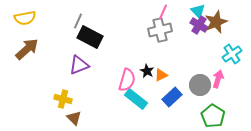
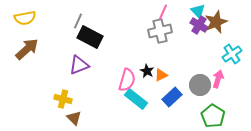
gray cross: moved 1 px down
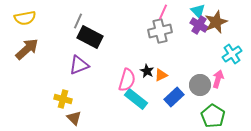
blue rectangle: moved 2 px right
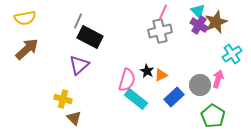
purple triangle: rotated 20 degrees counterclockwise
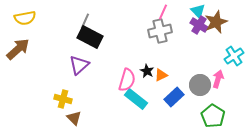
gray line: moved 7 px right
brown arrow: moved 9 px left
cyan cross: moved 2 px right, 2 px down
